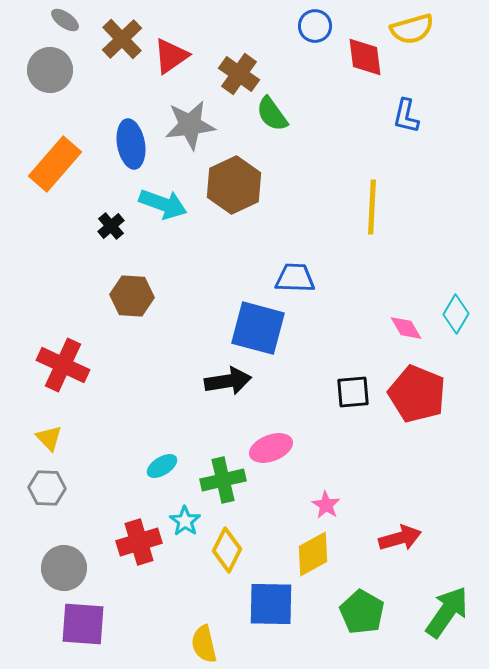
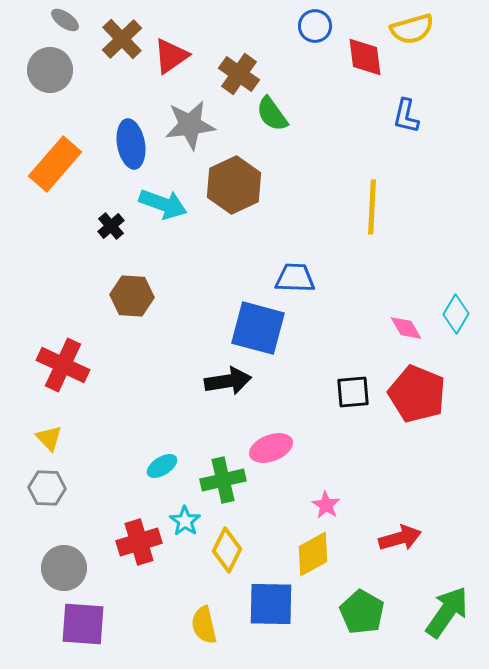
yellow semicircle at (204, 644): moved 19 px up
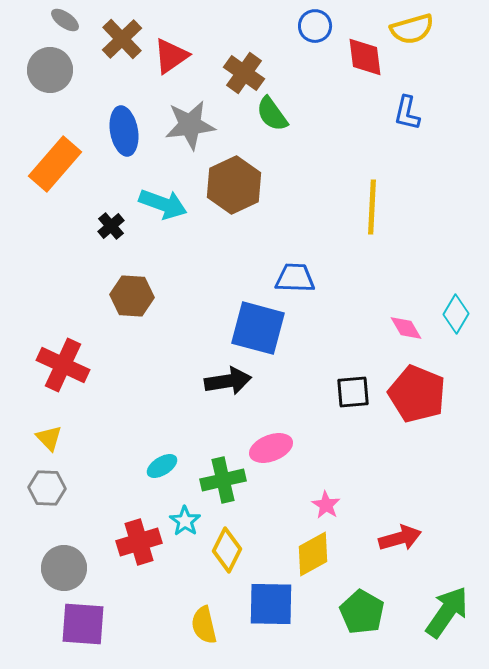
brown cross at (239, 74): moved 5 px right, 1 px up
blue L-shape at (406, 116): moved 1 px right, 3 px up
blue ellipse at (131, 144): moved 7 px left, 13 px up
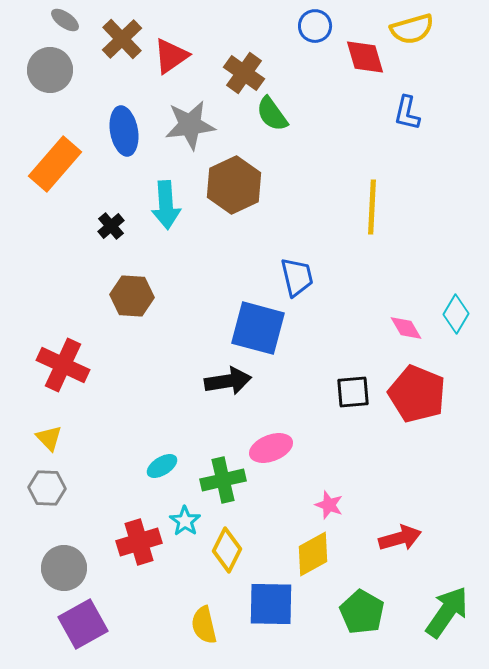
red diamond at (365, 57): rotated 9 degrees counterclockwise
cyan arrow at (163, 204): moved 3 px right, 1 px down; rotated 66 degrees clockwise
blue trapezoid at (295, 278): moved 2 px right, 1 px up; rotated 75 degrees clockwise
pink star at (326, 505): moved 3 px right; rotated 12 degrees counterclockwise
purple square at (83, 624): rotated 33 degrees counterclockwise
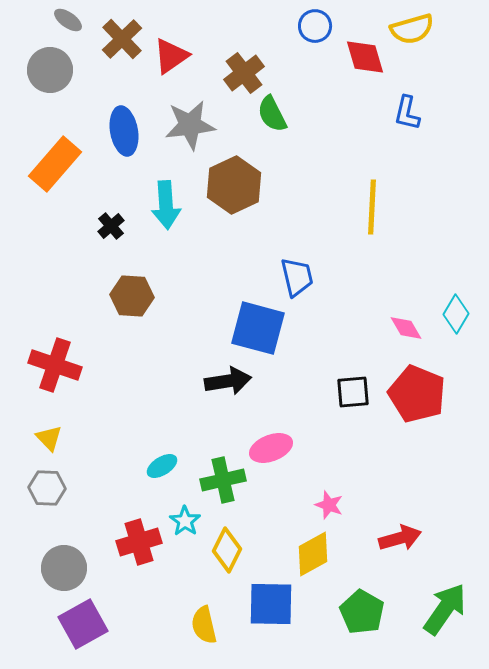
gray ellipse at (65, 20): moved 3 px right
brown cross at (244, 73): rotated 18 degrees clockwise
green semicircle at (272, 114): rotated 9 degrees clockwise
red cross at (63, 365): moved 8 px left; rotated 6 degrees counterclockwise
green arrow at (447, 612): moved 2 px left, 3 px up
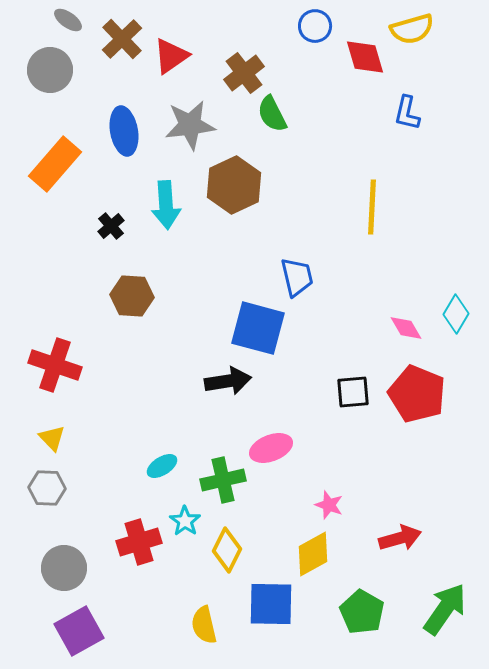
yellow triangle at (49, 438): moved 3 px right
purple square at (83, 624): moved 4 px left, 7 px down
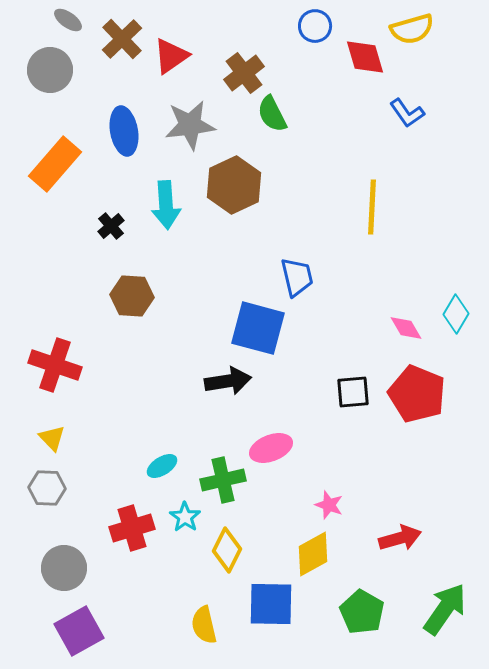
blue L-shape at (407, 113): rotated 48 degrees counterclockwise
cyan star at (185, 521): moved 4 px up
red cross at (139, 542): moved 7 px left, 14 px up
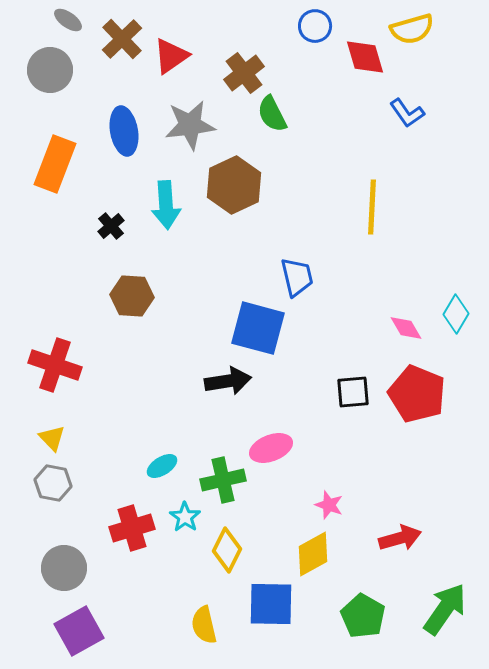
orange rectangle at (55, 164): rotated 20 degrees counterclockwise
gray hexagon at (47, 488): moved 6 px right, 5 px up; rotated 9 degrees clockwise
green pentagon at (362, 612): moved 1 px right, 4 px down
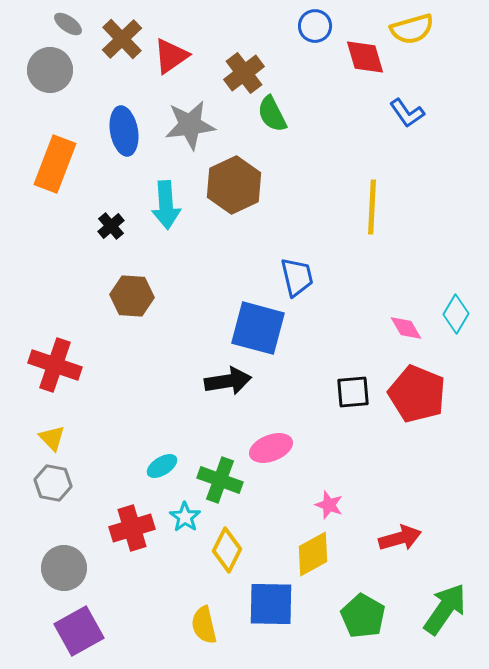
gray ellipse at (68, 20): moved 4 px down
green cross at (223, 480): moved 3 px left; rotated 33 degrees clockwise
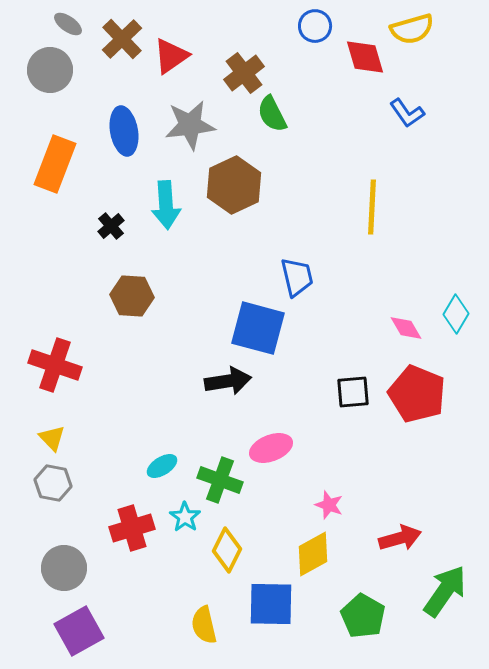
green arrow at (445, 609): moved 18 px up
